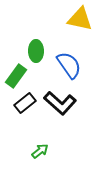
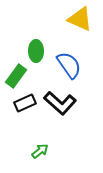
yellow triangle: rotated 12 degrees clockwise
black rectangle: rotated 15 degrees clockwise
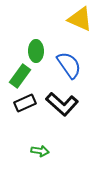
green rectangle: moved 4 px right
black L-shape: moved 2 px right, 1 px down
green arrow: rotated 48 degrees clockwise
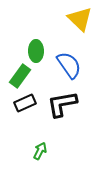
yellow triangle: rotated 20 degrees clockwise
black L-shape: rotated 128 degrees clockwise
green arrow: rotated 72 degrees counterclockwise
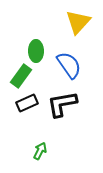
yellow triangle: moved 2 px left, 3 px down; rotated 28 degrees clockwise
green rectangle: moved 1 px right
black rectangle: moved 2 px right
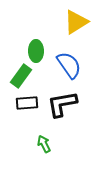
yellow triangle: moved 2 px left; rotated 16 degrees clockwise
black rectangle: rotated 20 degrees clockwise
green arrow: moved 4 px right, 7 px up; rotated 54 degrees counterclockwise
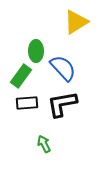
blue semicircle: moved 6 px left, 3 px down; rotated 8 degrees counterclockwise
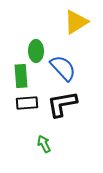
green rectangle: rotated 40 degrees counterclockwise
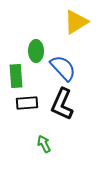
green rectangle: moved 5 px left
black L-shape: rotated 56 degrees counterclockwise
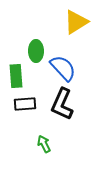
black rectangle: moved 2 px left, 1 px down
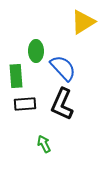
yellow triangle: moved 7 px right
